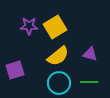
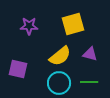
yellow square: moved 18 px right, 3 px up; rotated 15 degrees clockwise
yellow semicircle: moved 2 px right
purple square: moved 3 px right, 1 px up; rotated 30 degrees clockwise
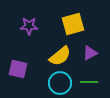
purple triangle: moved 1 px up; rotated 42 degrees counterclockwise
cyan circle: moved 1 px right
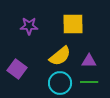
yellow square: rotated 15 degrees clockwise
purple triangle: moved 1 px left, 8 px down; rotated 28 degrees clockwise
purple square: moved 1 px left; rotated 24 degrees clockwise
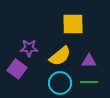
purple star: moved 22 px down
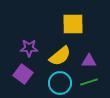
purple square: moved 6 px right, 5 px down
green line: rotated 18 degrees counterclockwise
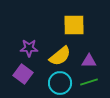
yellow square: moved 1 px right, 1 px down
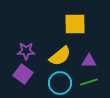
yellow square: moved 1 px right, 1 px up
purple star: moved 3 px left, 3 px down
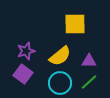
purple star: rotated 18 degrees counterclockwise
green line: rotated 24 degrees counterclockwise
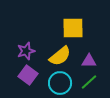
yellow square: moved 2 px left, 4 px down
purple square: moved 5 px right, 1 px down
